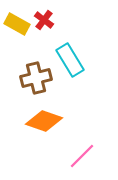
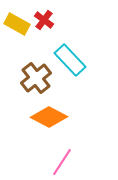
cyan rectangle: rotated 12 degrees counterclockwise
brown cross: rotated 24 degrees counterclockwise
orange diamond: moved 5 px right, 4 px up; rotated 9 degrees clockwise
pink line: moved 20 px left, 6 px down; rotated 12 degrees counterclockwise
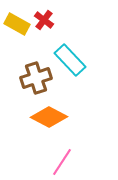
brown cross: rotated 20 degrees clockwise
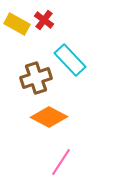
pink line: moved 1 px left
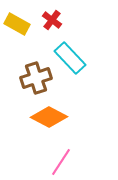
red cross: moved 8 px right
cyan rectangle: moved 2 px up
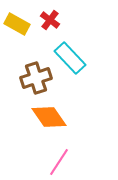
red cross: moved 2 px left
orange diamond: rotated 27 degrees clockwise
pink line: moved 2 px left
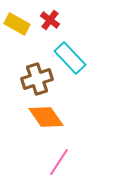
brown cross: moved 1 px right, 1 px down
orange diamond: moved 3 px left
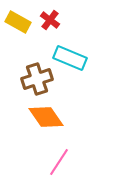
yellow rectangle: moved 1 px right, 2 px up
cyan rectangle: rotated 24 degrees counterclockwise
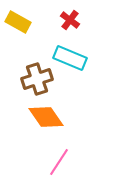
red cross: moved 20 px right
